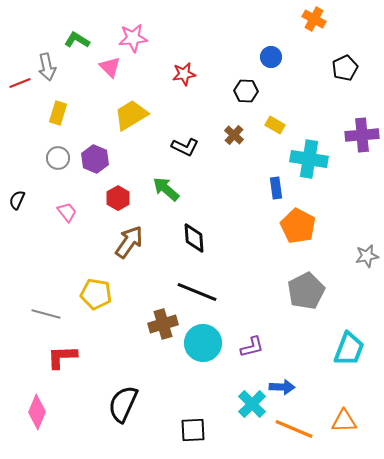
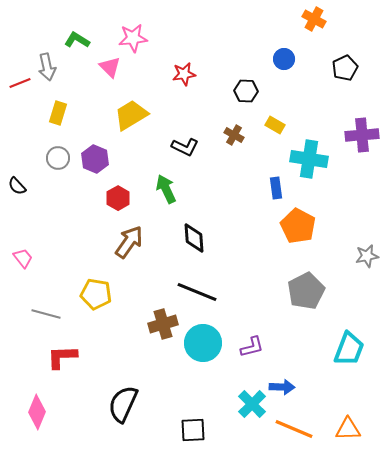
blue circle at (271, 57): moved 13 px right, 2 px down
brown cross at (234, 135): rotated 12 degrees counterclockwise
green arrow at (166, 189): rotated 24 degrees clockwise
black semicircle at (17, 200): moved 14 px up; rotated 66 degrees counterclockwise
pink trapezoid at (67, 212): moved 44 px left, 46 px down
orange triangle at (344, 421): moved 4 px right, 8 px down
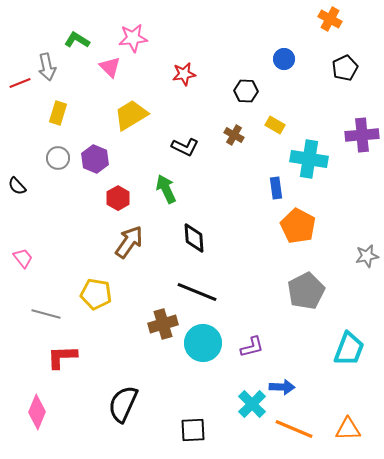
orange cross at (314, 19): moved 16 px right
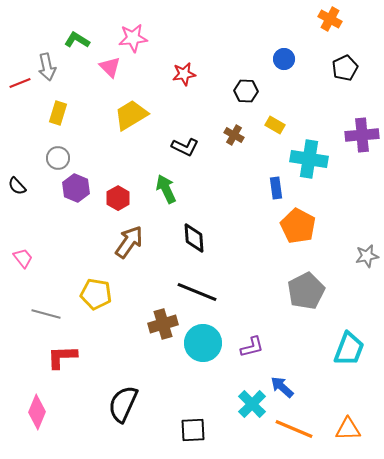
purple hexagon at (95, 159): moved 19 px left, 29 px down
blue arrow at (282, 387): rotated 140 degrees counterclockwise
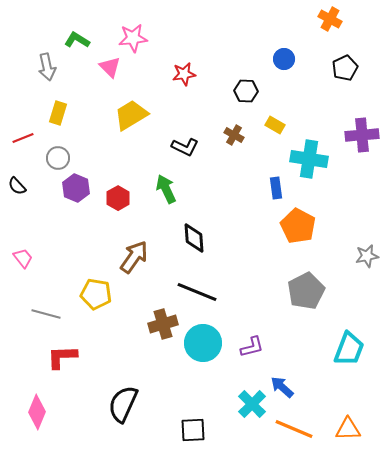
red line at (20, 83): moved 3 px right, 55 px down
brown arrow at (129, 242): moved 5 px right, 15 px down
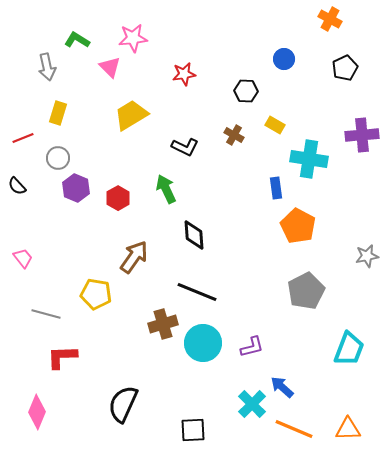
black diamond at (194, 238): moved 3 px up
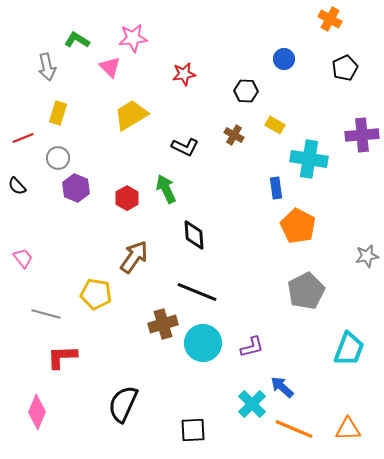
red hexagon at (118, 198): moved 9 px right
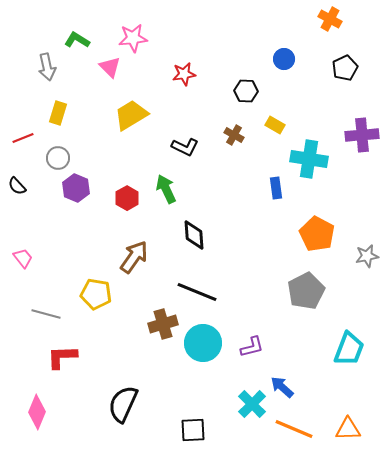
orange pentagon at (298, 226): moved 19 px right, 8 px down
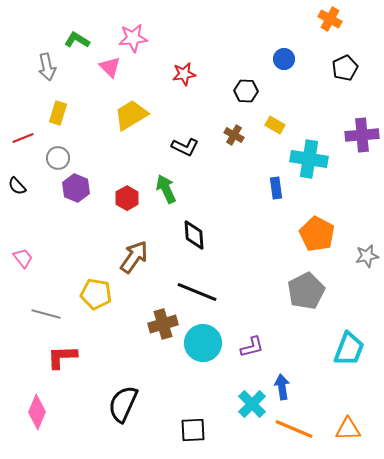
blue arrow at (282, 387): rotated 40 degrees clockwise
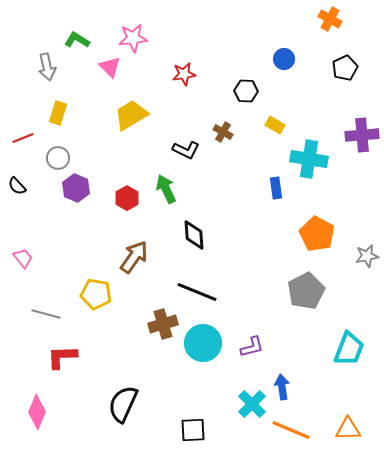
brown cross at (234, 135): moved 11 px left, 3 px up
black L-shape at (185, 147): moved 1 px right, 3 px down
orange line at (294, 429): moved 3 px left, 1 px down
